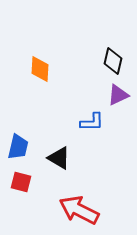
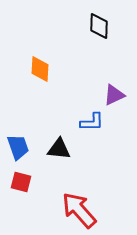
black diamond: moved 14 px left, 35 px up; rotated 12 degrees counterclockwise
purple triangle: moved 4 px left
blue trapezoid: rotated 32 degrees counterclockwise
black triangle: moved 9 px up; rotated 25 degrees counterclockwise
red arrow: rotated 21 degrees clockwise
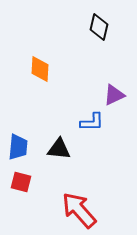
black diamond: moved 1 px down; rotated 12 degrees clockwise
blue trapezoid: rotated 24 degrees clockwise
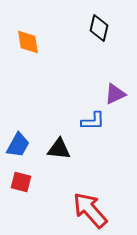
black diamond: moved 1 px down
orange diamond: moved 12 px left, 27 px up; rotated 12 degrees counterclockwise
purple triangle: moved 1 px right, 1 px up
blue L-shape: moved 1 px right, 1 px up
blue trapezoid: moved 2 px up; rotated 24 degrees clockwise
red arrow: moved 11 px right
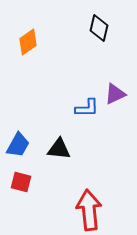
orange diamond: rotated 64 degrees clockwise
blue L-shape: moved 6 px left, 13 px up
red arrow: moved 1 px left; rotated 36 degrees clockwise
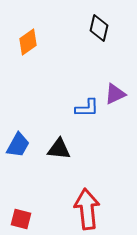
red square: moved 37 px down
red arrow: moved 2 px left, 1 px up
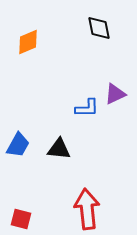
black diamond: rotated 24 degrees counterclockwise
orange diamond: rotated 12 degrees clockwise
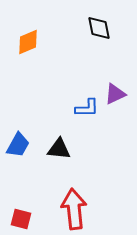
red arrow: moved 13 px left
